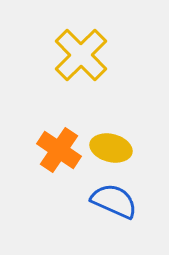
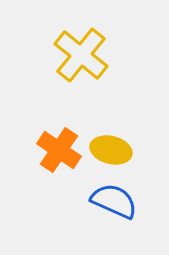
yellow cross: rotated 6 degrees counterclockwise
yellow ellipse: moved 2 px down
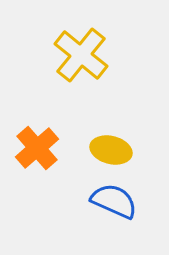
orange cross: moved 22 px left, 2 px up; rotated 15 degrees clockwise
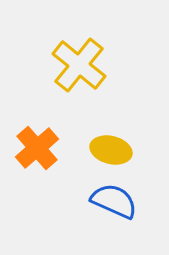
yellow cross: moved 2 px left, 10 px down
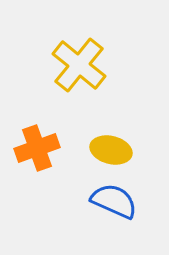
orange cross: rotated 21 degrees clockwise
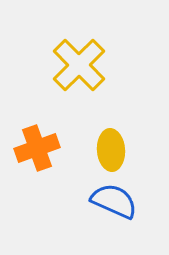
yellow cross: rotated 6 degrees clockwise
yellow ellipse: rotated 72 degrees clockwise
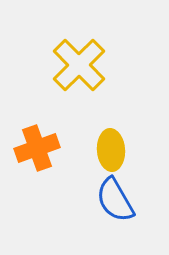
blue semicircle: moved 1 px right, 1 px up; rotated 144 degrees counterclockwise
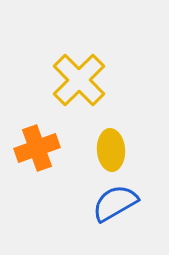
yellow cross: moved 15 px down
blue semicircle: moved 3 px down; rotated 90 degrees clockwise
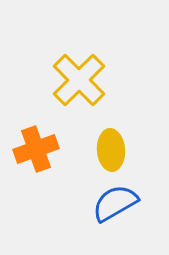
orange cross: moved 1 px left, 1 px down
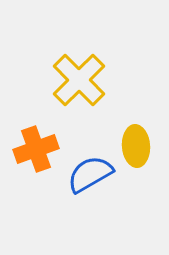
yellow ellipse: moved 25 px right, 4 px up
blue semicircle: moved 25 px left, 29 px up
